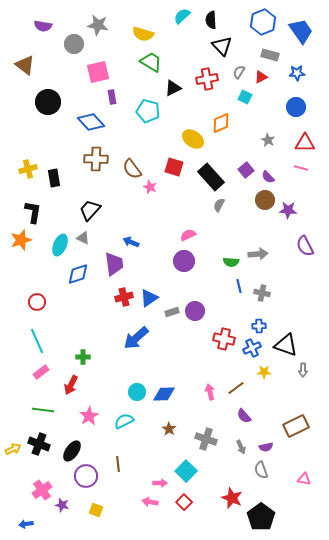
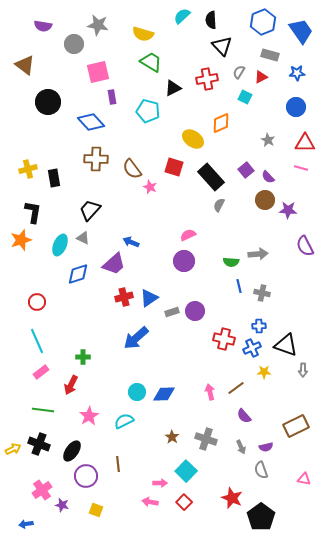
purple trapezoid at (114, 264): rotated 55 degrees clockwise
brown star at (169, 429): moved 3 px right, 8 px down
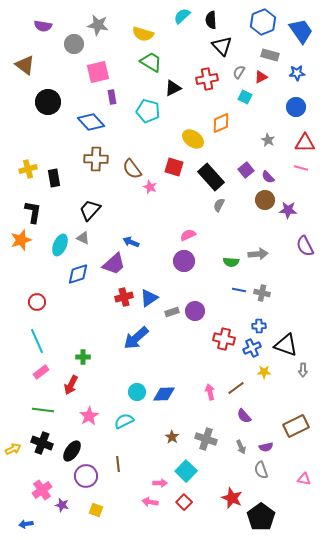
blue line at (239, 286): moved 4 px down; rotated 64 degrees counterclockwise
black cross at (39, 444): moved 3 px right, 1 px up
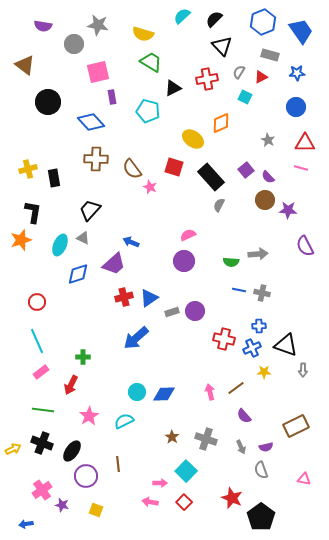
black semicircle at (211, 20): moved 3 px right, 1 px up; rotated 48 degrees clockwise
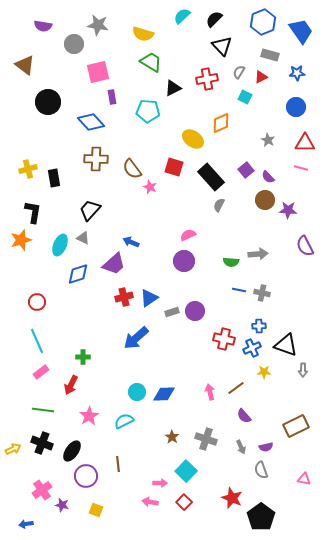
cyan pentagon at (148, 111): rotated 10 degrees counterclockwise
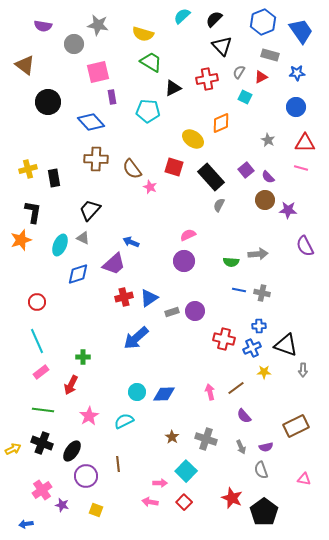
black pentagon at (261, 517): moved 3 px right, 5 px up
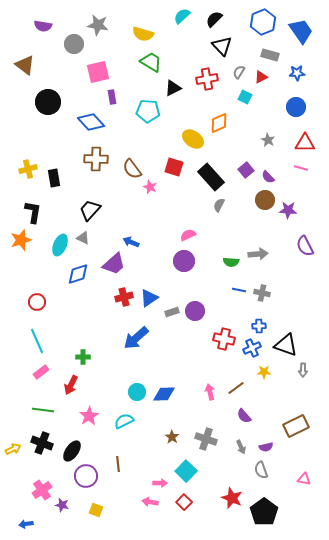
orange diamond at (221, 123): moved 2 px left
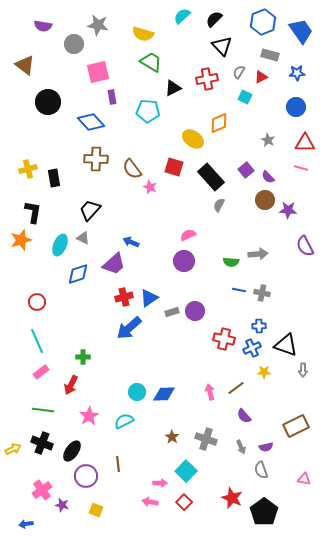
blue arrow at (136, 338): moved 7 px left, 10 px up
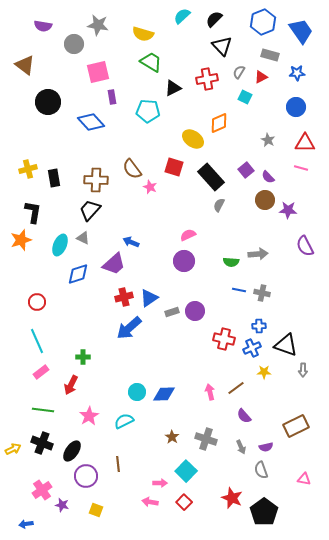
brown cross at (96, 159): moved 21 px down
